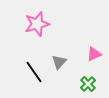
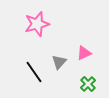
pink triangle: moved 10 px left, 1 px up
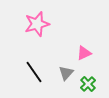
gray triangle: moved 7 px right, 11 px down
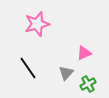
black line: moved 6 px left, 4 px up
green cross: rotated 14 degrees clockwise
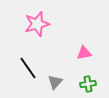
pink triangle: rotated 14 degrees clockwise
gray triangle: moved 11 px left, 9 px down
green cross: rotated 21 degrees clockwise
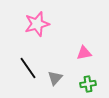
gray triangle: moved 4 px up
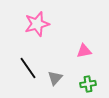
pink triangle: moved 2 px up
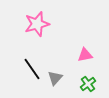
pink triangle: moved 1 px right, 4 px down
black line: moved 4 px right, 1 px down
green cross: rotated 28 degrees counterclockwise
